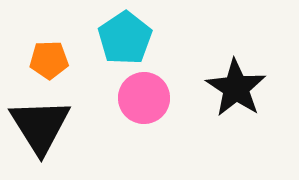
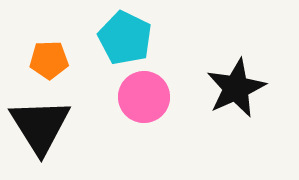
cyan pentagon: rotated 12 degrees counterclockwise
black star: rotated 14 degrees clockwise
pink circle: moved 1 px up
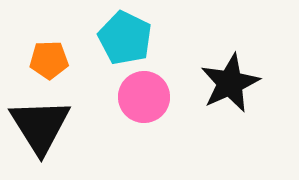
black star: moved 6 px left, 5 px up
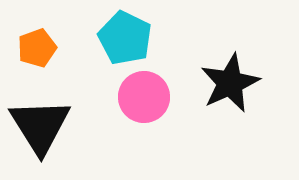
orange pentagon: moved 12 px left, 12 px up; rotated 18 degrees counterclockwise
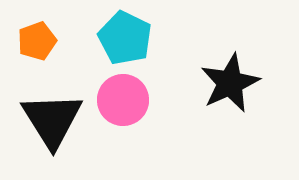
orange pentagon: moved 7 px up
pink circle: moved 21 px left, 3 px down
black triangle: moved 12 px right, 6 px up
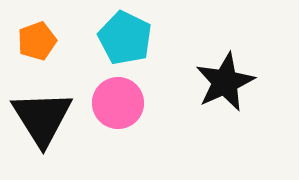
black star: moved 5 px left, 1 px up
pink circle: moved 5 px left, 3 px down
black triangle: moved 10 px left, 2 px up
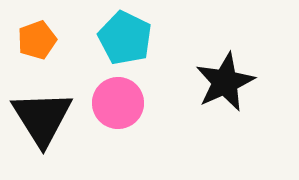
orange pentagon: moved 1 px up
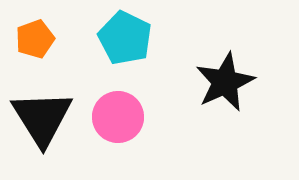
orange pentagon: moved 2 px left, 1 px up
pink circle: moved 14 px down
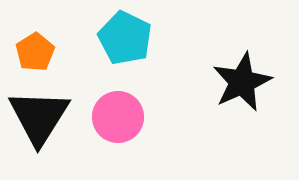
orange pentagon: moved 13 px down; rotated 12 degrees counterclockwise
black star: moved 17 px right
black triangle: moved 3 px left, 1 px up; rotated 4 degrees clockwise
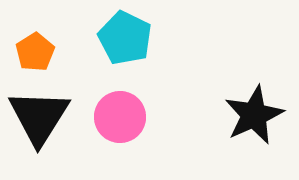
black star: moved 12 px right, 33 px down
pink circle: moved 2 px right
